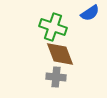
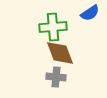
green cross: rotated 24 degrees counterclockwise
brown diamond: moved 1 px up
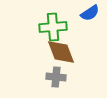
brown diamond: moved 1 px right, 1 px up
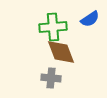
blue semicircle: moved 6 px down
gray cross: moved 5 px left, 1 px down
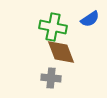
green cross: rotated 16 degrees clockwise
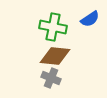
brown diamond: moved 6 px left, 4 px down; rotated 64 degrees counterclockwise
gray cross: rotated 18 degrees clockwise
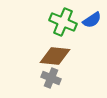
blue semicircle: moved 2 px right, 1 px down
green cross: moved 10 px right, 5 px up; rotated 12 degrees clockwise
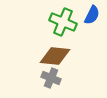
blue semicircle: moved 5 px up; rotated 30 degrees counterclockwise
